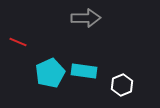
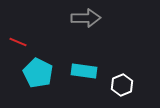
cyan pentagon: moved 12 px left; rotated 20 degrees counterclockwise
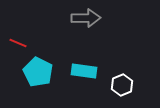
red line: moved 1 px down
cyan pentagon: moved 1 px up
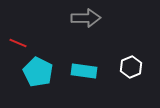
white hexagon: moved 9 px right, 18 px up
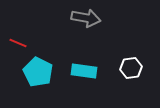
gray arrow: rotated 12 degrees clockwise
white hexagon: moved 1 px down; rotated 15 degrees clockwise
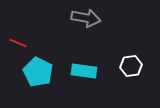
white hexagon: moved 2 px up
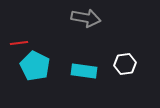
red line: moved 1 px right; rotated 30 degrees counterclockwise
white hexagon: moved 6 px left, 2 px up
cyan pentagon: moved 3 px left, 6 px up
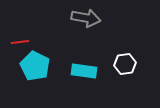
red line: moved 1 px right, 1 px up
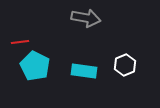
white hexagon: moved 1 px down; rotated 15 degrees counterclockwise
